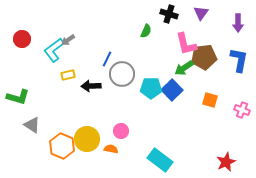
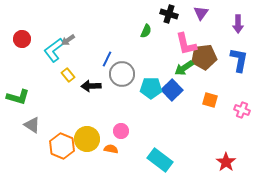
purple arrow: moved 1 px down
yellow rectangle: rotated 64 degrees clockwise
red star: rotated 12 degrees counterclockwise
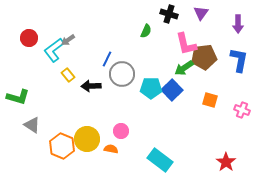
red circle: moved 7 px right, 1 px up
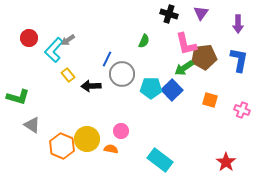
green semicircle: moved 2 px left, 10 px down
cyan L-shape: rotated 10 degrees counterclockwise
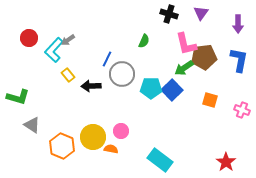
yellow circle: moved 6 px right, 2 px up
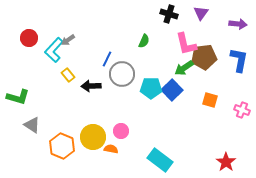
purple arrow: rotated 84 degrees counterclockwise
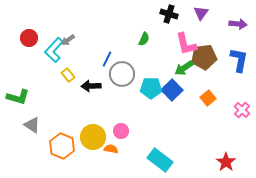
green semicircle: moved 2 px up
orange square: moved 2 px left, 2 px up; rotated 35 degrees clockwise
pink cross: rotated 21 degrees clockwise
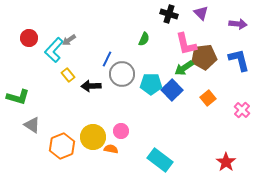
purple triangle: rotated 21 degrees counterclockwise
gray arrow: moved 1 px right
blue L-shape: rotated 25 degrees counterclockwise
cyan pentagon: moved 4 px up
orange hexagon: rotated 15 degrees clockwise
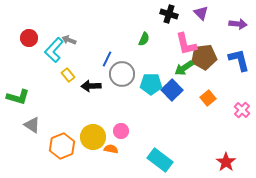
gray arrow: rotated 56 degrees clockwise
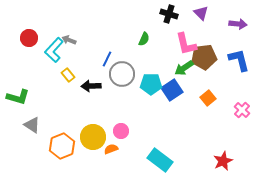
blue square: rotated 10 degrees clockwise
orange semicircle: rotated 32 degrees counterclockwise
red star: moved 3 px left, 1 px up; rotated 12 degrees clockwise
